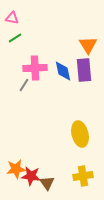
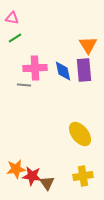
gray line: rotated 64 degrees clockwise
yellow ellipse: rotated 25 degrees counterclockwise
red star: moved 1 px right
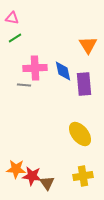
purple rectangle: moved 14 px down
orange star: rotated 12 degrees clockwise
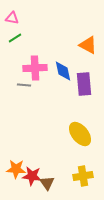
orange triangle: rotated 30 degrees counterclockwise
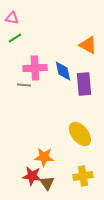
orange star: moved 28 px right, 12 px up
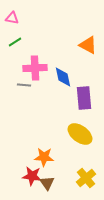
green line: moved 4 px down
blue diamond: moved 6 px down
purple rectangle: moved 14 px down
yellow ellipse: rotated 15 degrees counterclockwise
yellow cross: moved 3 px right, 2 px down; rotated 30 degrees counterclockwise
